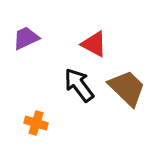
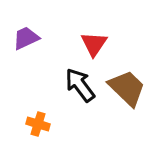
red triangle: rotated 36 degrees clockwise
black arrow: moved 1 px right
orange cross: moved 2 px right, 1 px down
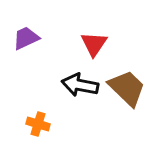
black arrow: rotated 42 degrees counterclockwise
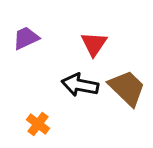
orange cross: rotated 20 degrees clockwise
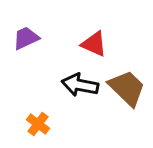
red triangle: rotated 40 degrees counterclockwise
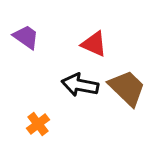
purple trapezoid: moved 1 px up; rotated 60 degrees clockwise
orange cross: rotated 15 degrees clockwise
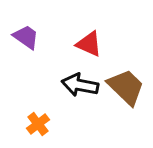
red triangle: moved 5 px left
brown trapezoid: moved 1 px left, 1 px up
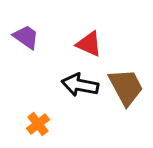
brown trapezoid: rotated 18 degrees clockwise
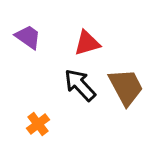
purple trapezoid: moved 2 px right
red triangle: moved 2 px left, 1 px up; rotated 40 degrees counterclockwise
black arrow: rotated 36 degrees clockwise
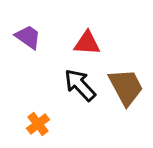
red triangle: rotated 20 degrees clockwise
